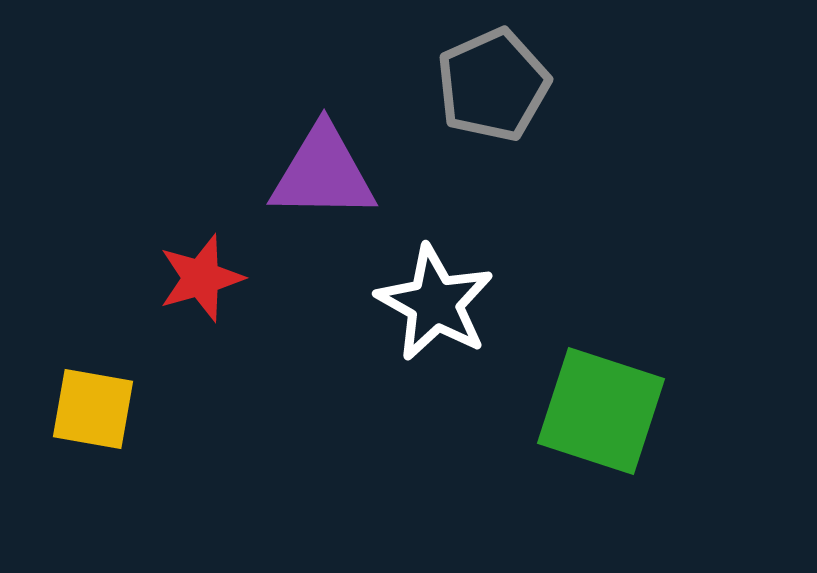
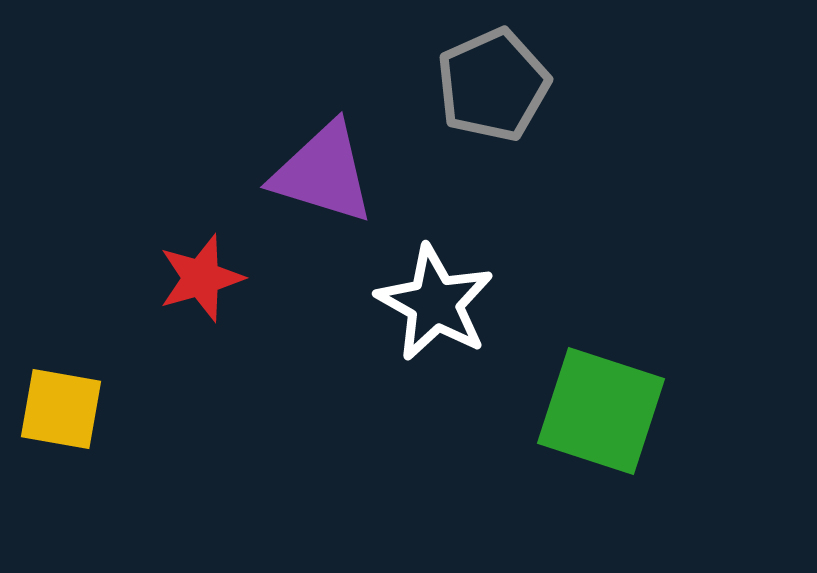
purple triangle: rotated 16 degrees clockwise
yellow square: moved 32 px left
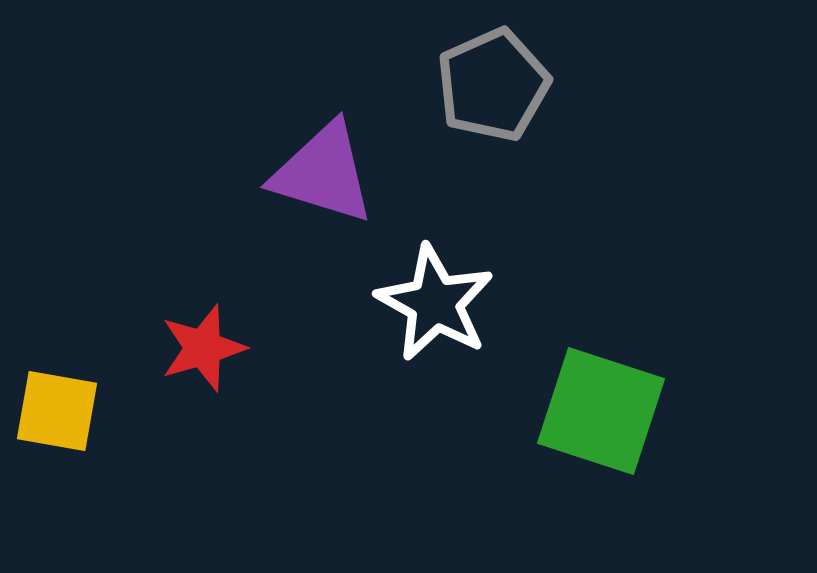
red star: moved 2 px right, 70 px down
yellow square: moved 4 px left, 2 px down
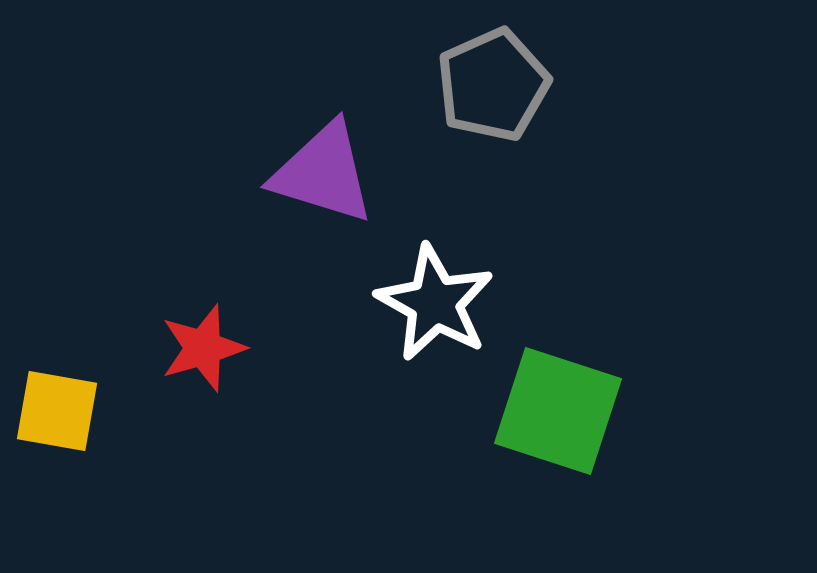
green square: moved 43 px left
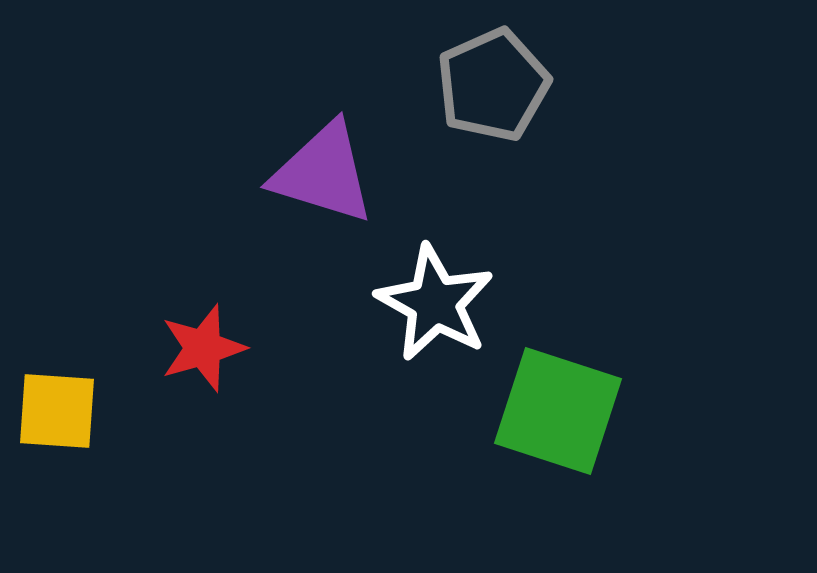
yellow square: rotated 6 degrees counterclockwise
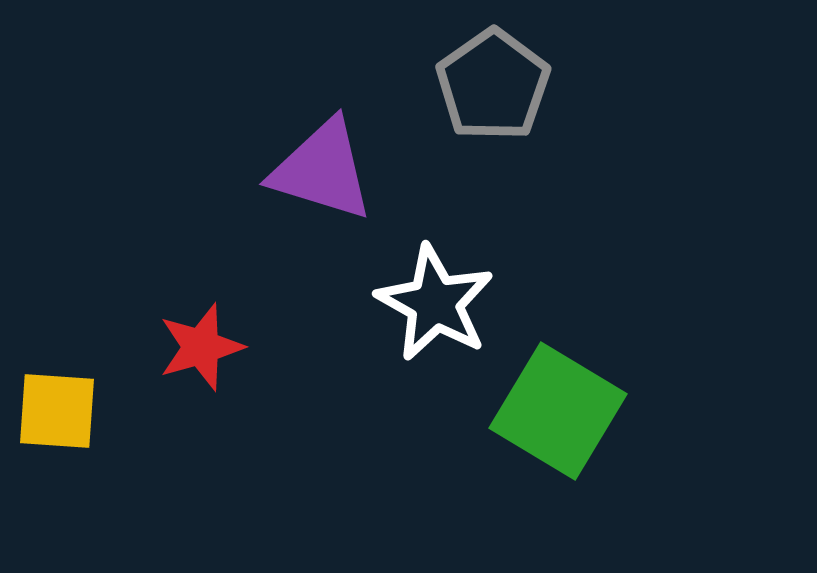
gray pentagon: rotated 11 degrees counterclockwise
purple triangle: moved 1 px left, 3 px up
red star: moved 2 px left, 1 px up
green square: rotated 13 degrees clockwise
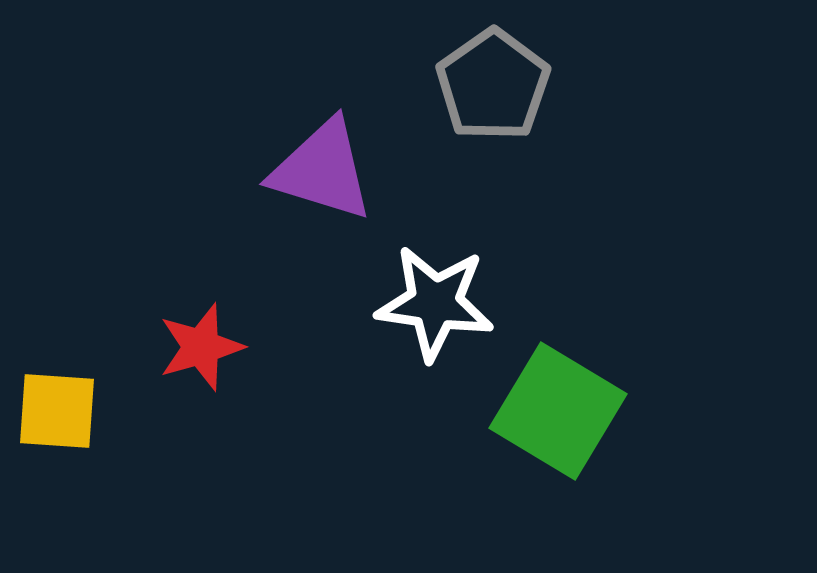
white star: rotated 21 degrees counterclockwise
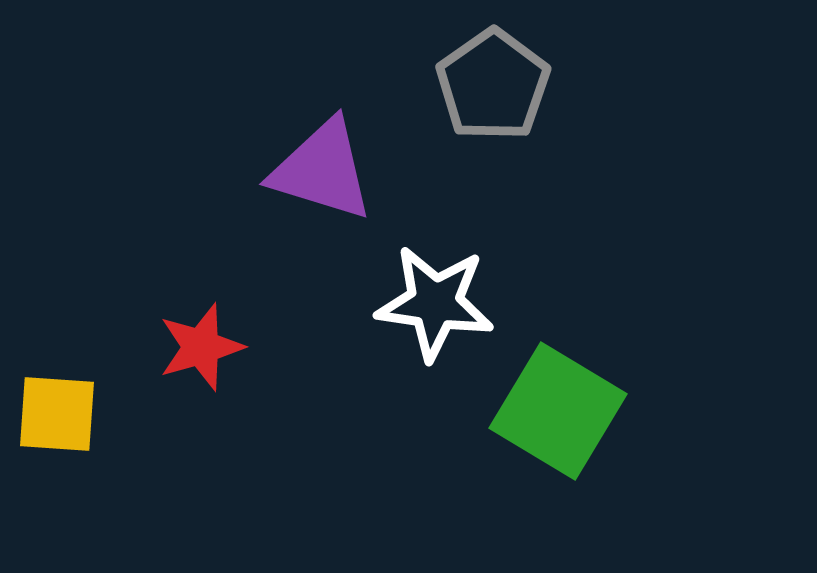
yellow square: moved 3 px down
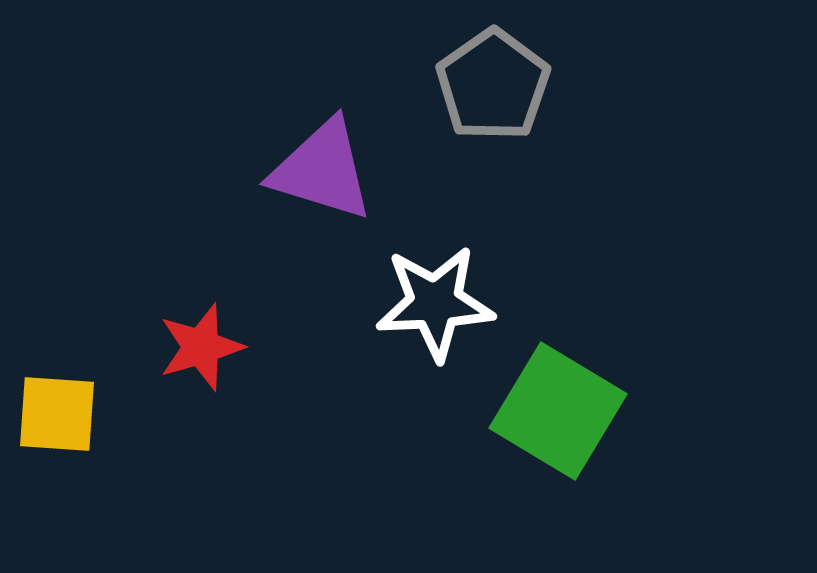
white star: rotated 11 degrees counterclockwise
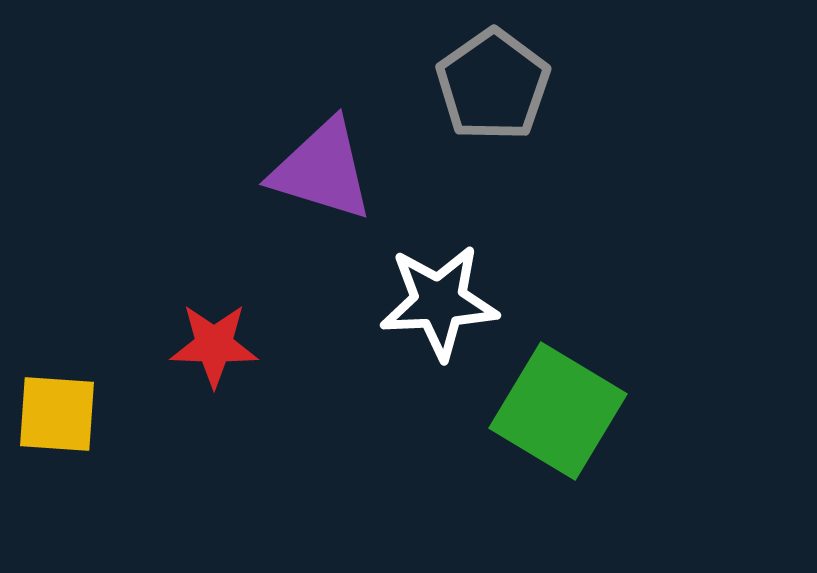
white star: moved 4 px right, 1 px up
red star: moved 13 px right, 2 px up; rotated 18 degrees clockwise
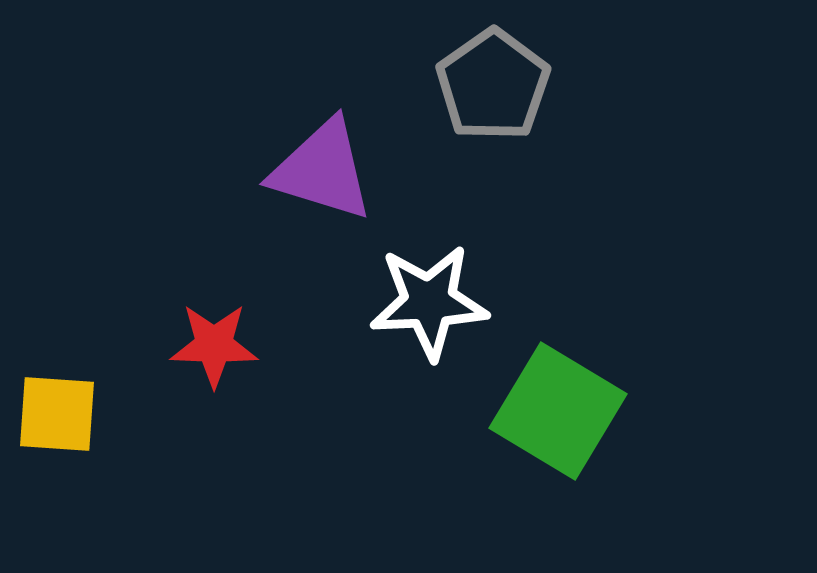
white star: moved 10 px left
